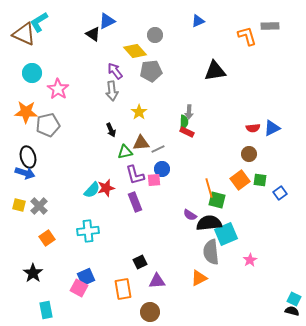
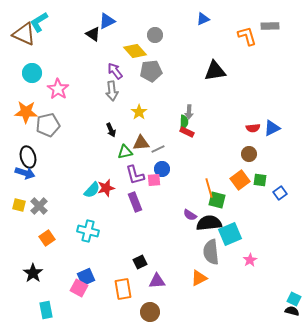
blue triangle at (198, 21): moved 5 px right, 2 px up
cyan cross at (88, 231): rotated 20 degrees clockwise
cyan square at (226, 234): moved 4 px right
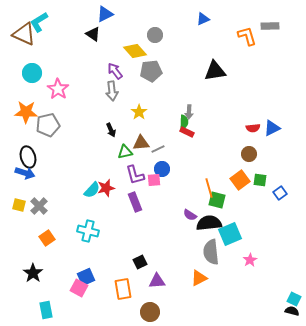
blue triangle at (107, 21): moved 2 px left, 7 px up
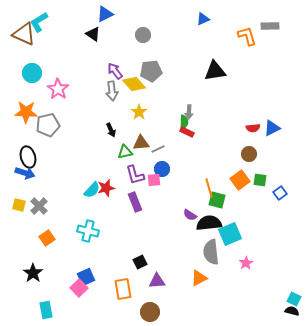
gray circle at (155, 35): moved 12 px left
yellow diamond at (135, 51): moved 1 px left, 33 px down
pink star at (250, 260): moved 4 px left, 3 px down
pink square at (79, 288): rotated 18 degrees clockwise
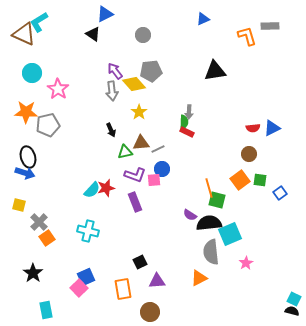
purple L-shape at (135, 175): rotated 55 degrees counterclockwise
gray cross at (39, 206): moved 16 px down
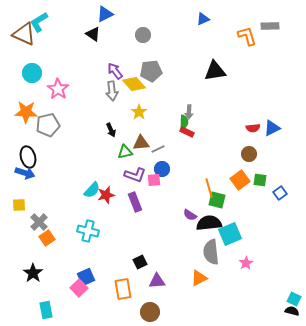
red star at (106, 188): moved 7 px down
yellow square at (19, 205): rotated 16 degrees counterclockwise
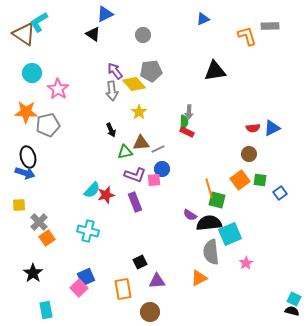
brown triangle at (24, 34): rotated 10 degrees clockwise
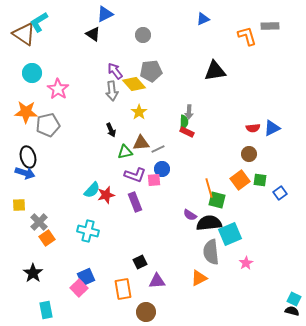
brown circle at (150, 312): moved 4 px left
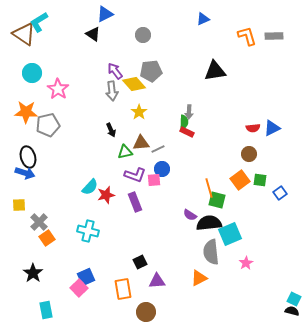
gray rectangle at (270, 26): moved 4 px right, 10 px down
cyan semicircle at (92, 190): moved 2 px left, 3 px up
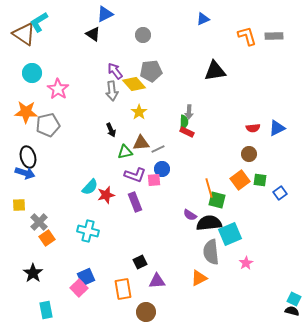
blue triangle at (272, 128): moved 5 px right
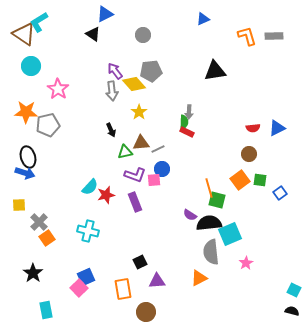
cyan circle at (32, 73): moved 1 px left, 7 px up
cyan square at (294, 299): moved 9 px up
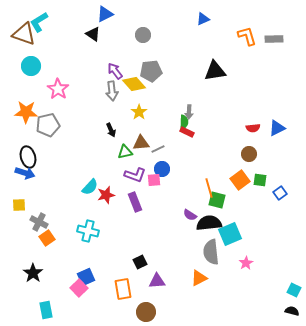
brown triangle at (24, 34): rotated 15 degrees counterclockwise
gray rectangle at (274, 36): moved 3 px down
gray cross at (39, 222): rotated 18 degrees counterclockwise
